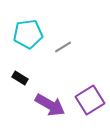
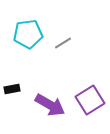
gray line: moved 4 px up
black rectangle: moved 8 px left, 11 px down; rotated 42 degrees counterclockwise
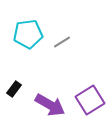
gray line: moved 1 px left, 1 px up
black rectangle: moved 2 px right; rotated 42 degrees counterclockwise
